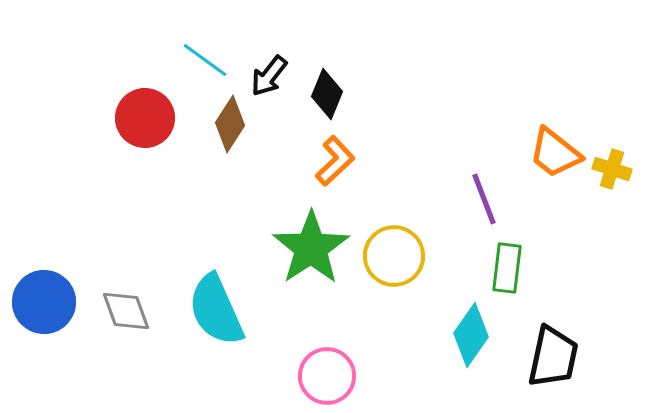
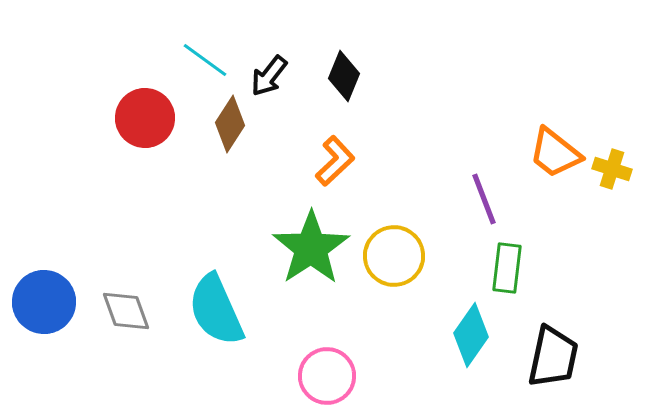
black diamond: moved 17 px right, 18 px up
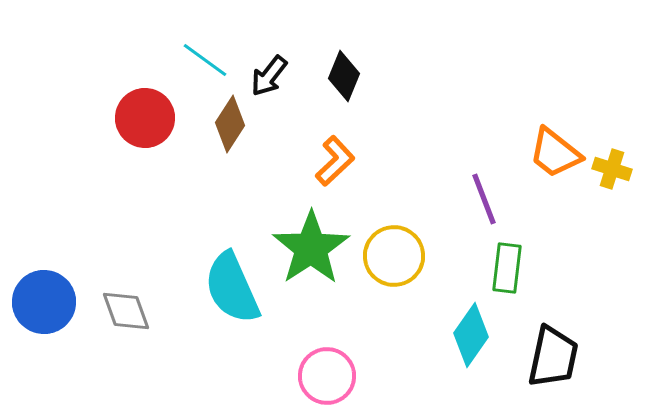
cyan semicircle: moved 16 px right, 22 px up
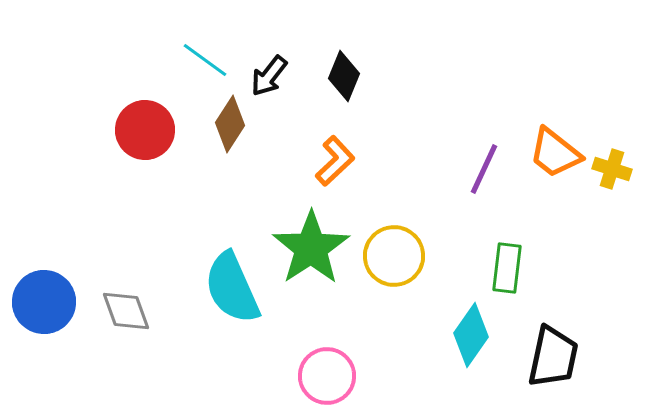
red circle: moved 12 px down
purple line: moved 30 px up; rotated 46 degrees clockwise
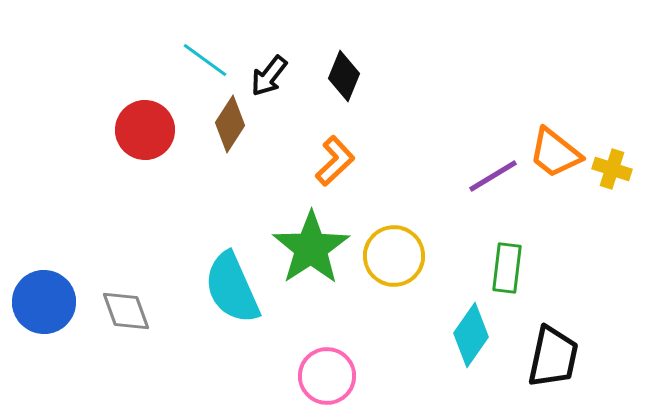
purple line: moved 9 px right, 7 px down; rotated 34 degrees clockwise
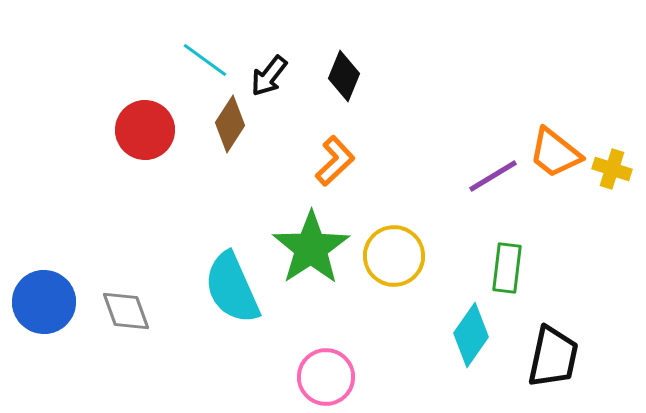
pink circle: moved 1 px left, 1 px down
